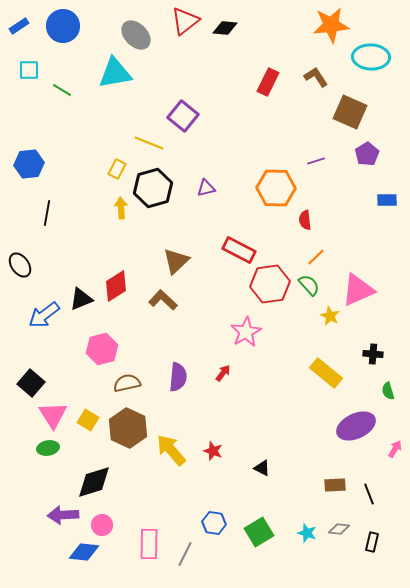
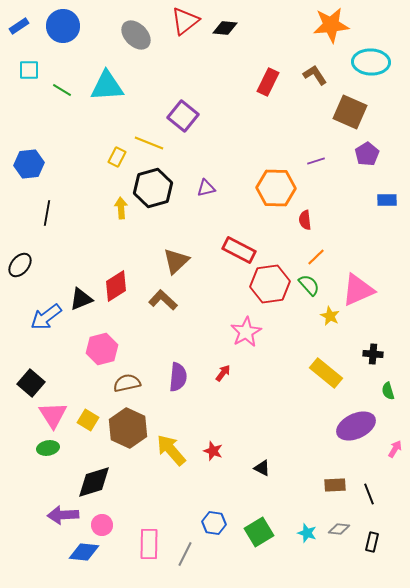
cyan ellipse at (371, 57): moved 5 px down
cyan triangle at (115, 73): moved 8 px left, 13 px down; rotated 6 degrees clockwise
brown L-shape at (316, 77): moved 1 px left, 2 px up
yellow rectangle at (117, 169): moved 12 px up
black ellipse at (20, 265): rotated 75 degrees clockwise
blue arrow at (44, 315): moved 2 px right, 2 px down
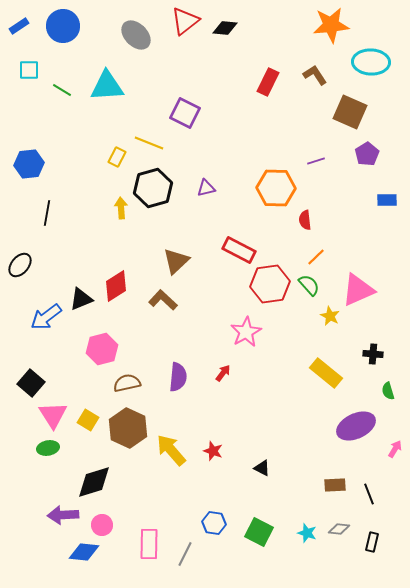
purple square at (183, 116): moved 2 px right, 3 px up; rotated 12 degrees counterclockwise
green square at (259, 532): rotated 32 degrees counterclockwise
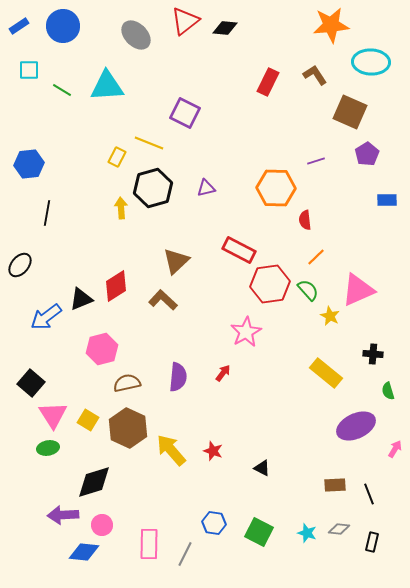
green semicircle at (309, 285): moved 1 px left, 5 px down
